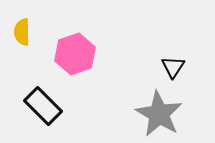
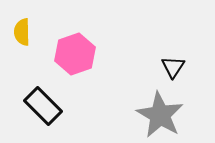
gray star: moved 1 px right, 1 px down
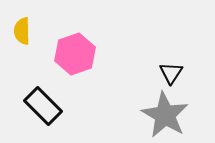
yellow semicircle: moved 1 px up
black triangle: moved 2 px left, 6 px down
gray star: moved 5 px right
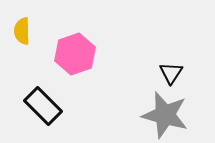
gray star: rotated 15 degrees counterclockwise
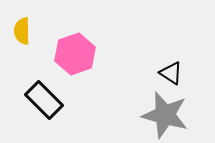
black triangle: rotated 30 degrees counterclockwise
black rectangle: moved 1 px right, 6 px up
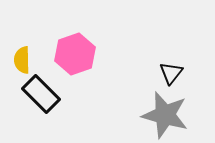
yellow semicircle: moved 29 px down
black triangle: rotated 35 degrees clockwise
black rectangle: moved 3 px left, 6 px up
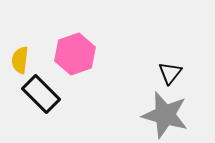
yellow semicircle: moved 2 px left; rotated 8 degrees clockwise
black triangle: moved 1 px left
